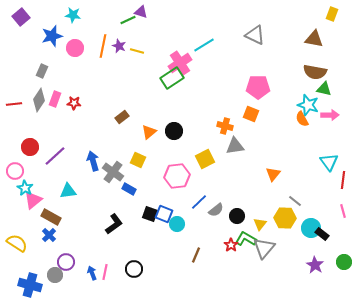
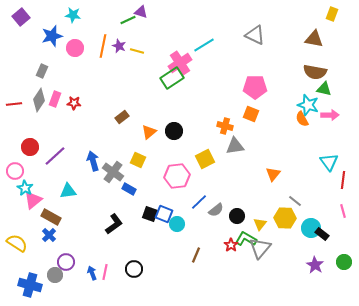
pink pentagon at (258, 87): moved 3 px left
gray triangle at (264, 248): moved 4 px left
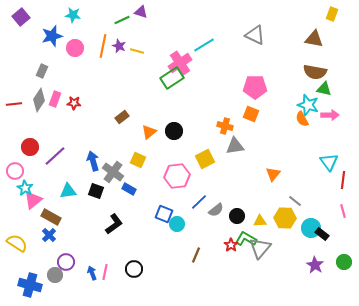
green line at (128, 20): moved 6 px left
black square at (150, 214): moved 54 px left, 23 px up
yellow triangle at (260, 224): moved 3 px up; rotated 48 degrees clockwise
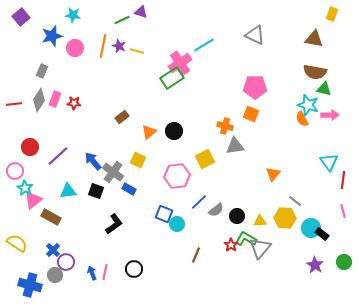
purple line at (55, 156): moved 3 px right
blue arrow at (93, 161): rotated 24 degrees counterclockwise
blue cross at (49, 235): moved 4 px right, 15 px down
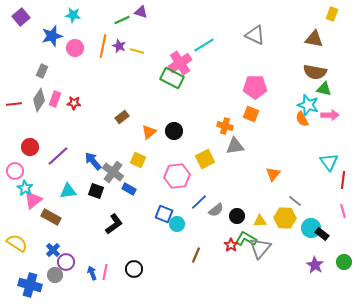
green rectangle at (172, 78): rotated 60 degrees clockwise
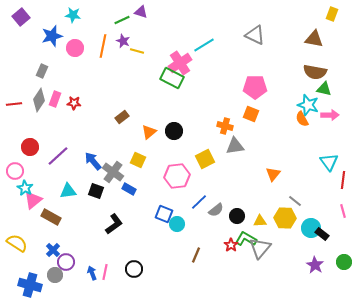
purple star at (119, 46): moved 4 px right, 5 px up
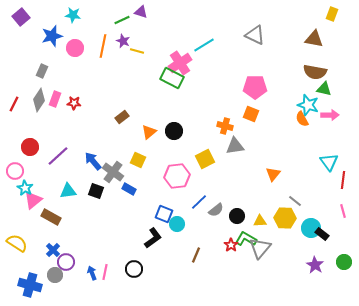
red line at (14, 104): rotated 56 degrees counterclockwise
black L-shape at (114, 224): moved 39 px right, 14 px down
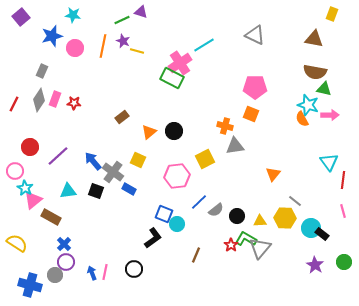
blue cross at (53, 250): moved 11 px right, 6 px up
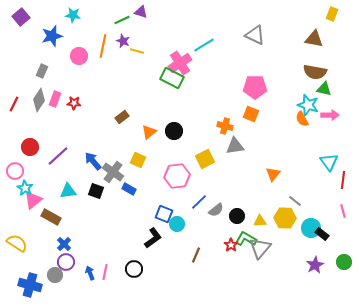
pink circle at (75, 48): moved 4 px right, 8 px down
purple star at (315, 265): rotated 12 degrees clockwise
blue arrow at (92, 273): moved 2 px left
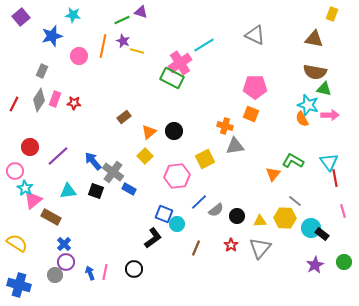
brown rectangle at (122, 117): moved 2 px right
yellow square at (138, 160): moved 7 px right, 4 px up; rotated 21 degrees clockwise
red line at (343, 180): moved 8 px left, 2 px up; rotated 18 degrees counterclockwise
green L-shape at (246, 239): moved 47 px right, 78 px up
brown line at (196, 255): moved 7 px up
blue cross at (30, 285): moved 11 px left
